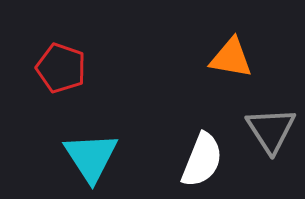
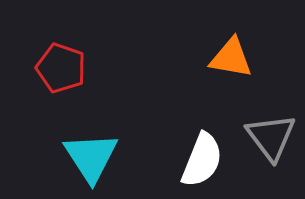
gray triangle: moved 7 px down; rotated 4 degrees counterclockwise
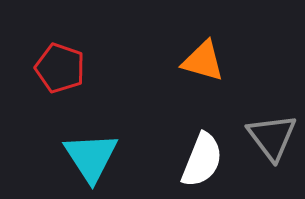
orange triangle: moved 28 px left, 3 px down; rotated 6 degrees clockwise
red pentagon: moved 1 px left
gray triangle: moved 1 px right
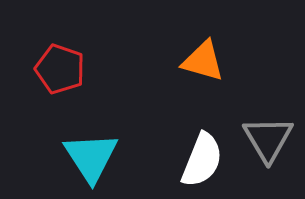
red pentagon: moved 1 px down
gray triangle: moved 4 px left, 2 px down; rotated 6 degrees clockwise
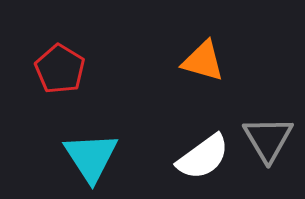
red pentagon: rotated 12 degrees clockwise
white semicircle: moved 1 px right, 3 px up; rotated 32 degrees clockwise
